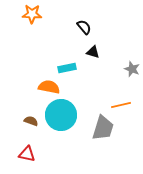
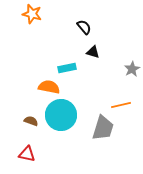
orange star: rotated 12 degrees clockwise
gray star: rotated 21 degrees clockwise
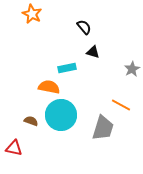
orange star: rotated 12 degrees clockwise
orange line: rotated 42 degrees clockwise
red triangle: moved 13 px left, 6 px up
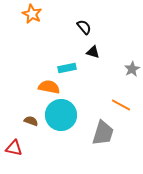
gray trapezoid: moved 5 px down
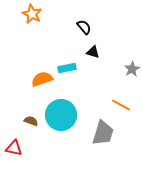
orange semicircle: moved 7 px left, 8 px up; rotated 30 degrees counterclockwise
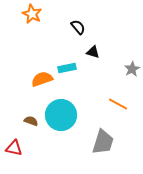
black semicircle: moved 6 px left
orange line: moved 3 px left, 1 px up
gray trapezoid: moved 9 px down
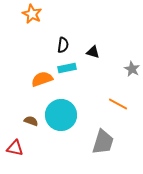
black semicircle: moved 15 px left, 18 px down; rotated 49 degrees clockwise
gray star: rotated 14 degrees counterclockwise
red triangle: moved 1 px right
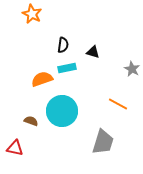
cyan circle: moved 1 px right, 4 px up
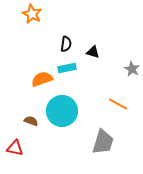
black semicircle: moved 3 px right, 1 px up
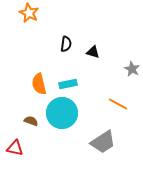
orange star: moved 3 px left, 1 px up
cyan rectangle: moved 1 px right, 16 px down
orange semicircle: moved 3 px left, 5 px down; rotated 85 degrees counterclockwise
cyan circle: moved 2 px down
gray trapezoid: rotated 40 degrees clockwise
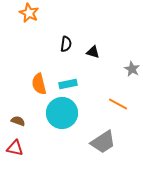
brown semicircle: moved 13 px left
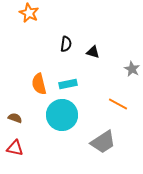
cyan circle: moved 2 px down
brown semicircle: moved 3 px left, 3 px up
